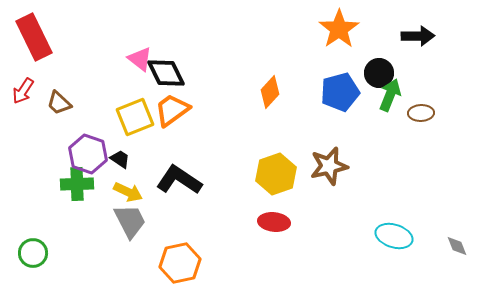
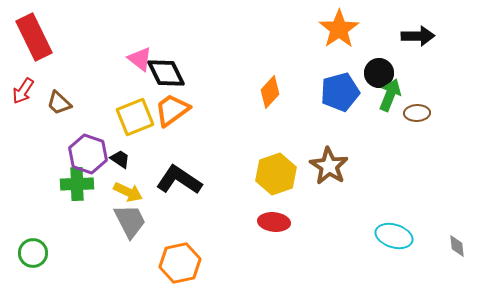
brown ellipse: moved 4 px left
brown star: rotated 27 degrees counterclockwise
gray diamond: rotated 15 degrees clockwise
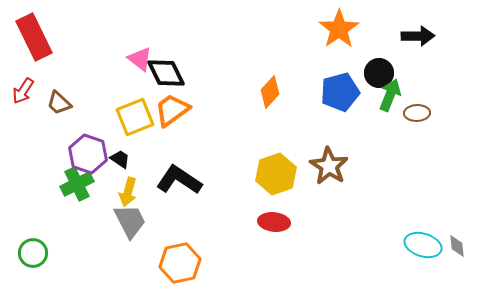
green cross: rotated 24 degrees counterclockwise
yellow arrow: rotated 80 degrees clockwise
cyan ellipse: moved 29 px right, 9 px down
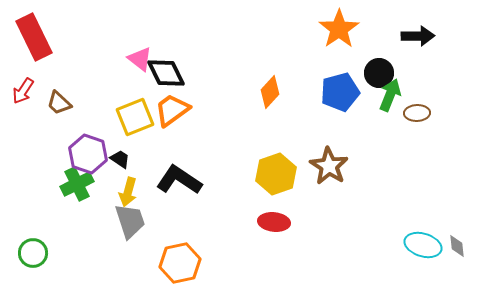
gray trapezoid: rotated 9 degrees clockwise
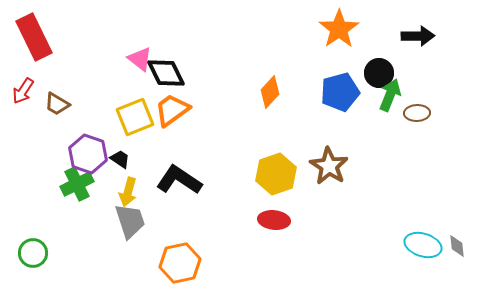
brown trapezoid: moved 2 px left, 1 px down; rotated 12 degrees counterclockwise
red ellipse: moved 2 px up
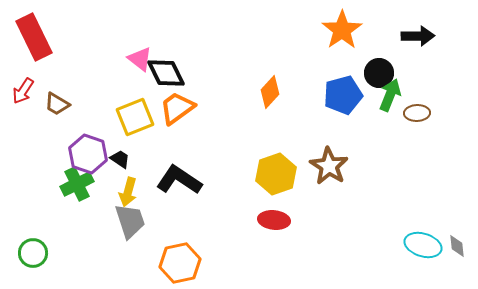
orange star: moved 3 px right, 1 px down
blue pentagon: moved 3 px right, 3 px down
orange trapezoid: moved 5 px right, 2 px up
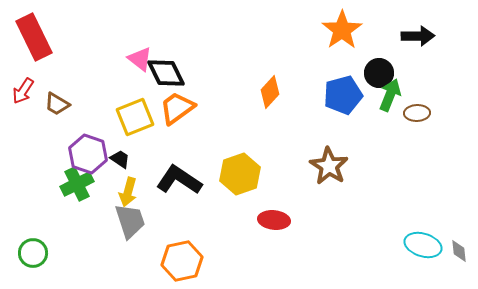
yellow hexagon: moved 36 px left
gray diamond: moved 2 px right, 5 px down
orange hexagon: moved 2 px right, 2 px up
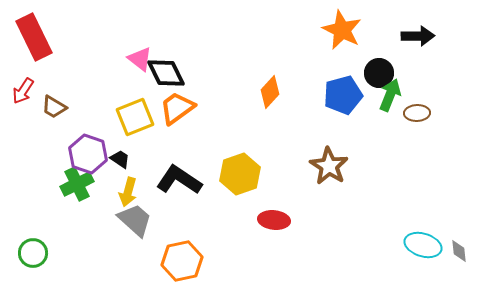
orange star: rotated 12 degrees counterclockwise
brown trapezoid: moved 3 px left, 3 px down
gray trapezoid: moved 5 px right, 1 px up; rotated 30 degrees counterclockwise
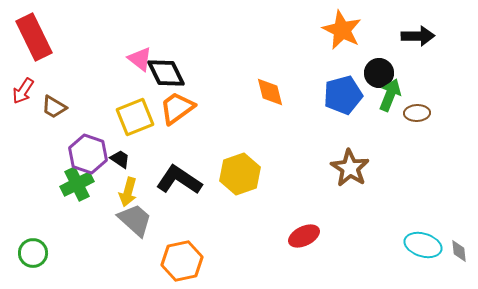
orange diamond: rotated 56 degrees counterclockwise
brown star: moved 21 px right, 2 px down
red ellipse: moved 30 px right, 16 px down; rotated 32 degrees counterclockwise
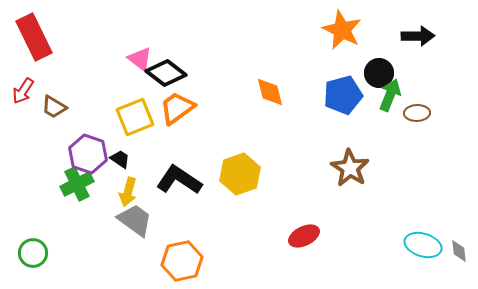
black diamond: rotated 27 degrees counterclockwise
gray trapezoid: rotated 6 degrees counterclockwise
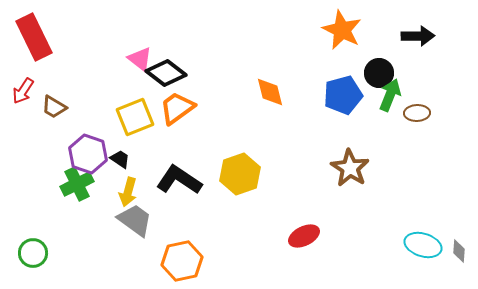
gray diamond: rotated 10 degrees clockwise
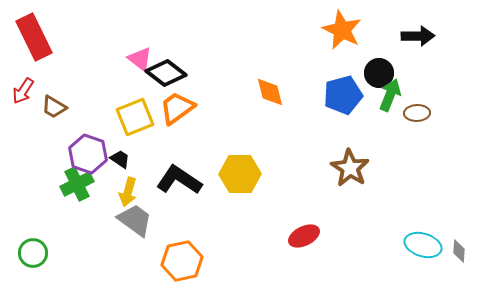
yellow hexagon: rotated 18 degrees clockwise
